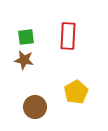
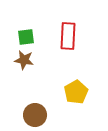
brown circle: moved 8 px down
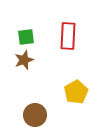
brown star: rotated 30 degrees counterclockwise
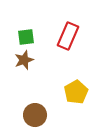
red rectangle: rotated 20 degrees clockwise
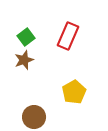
green square: rotated 30 degrees counterclockwise
yellow pentagon: moved 2 px left
brown circle: moved 1 px left, 2 px down
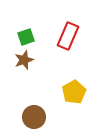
green square: rotated 18 degrees clockwise
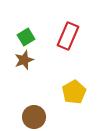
green square: rotated 12 degrees counterclockwise
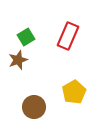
brown star: moved 6 px left
brown circle: moved 10 px up
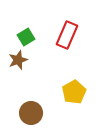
red rectangle: moved 1 px left, 1 px up
brown circle: moved 3 px left, 6 px down
